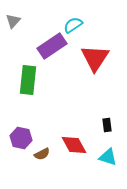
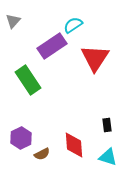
green rectangle: rotated 40 degrees counterclockwise
purple hexagon: rotated 20 degrees clockwise
red diamond: rotated 24 degrees clockwise
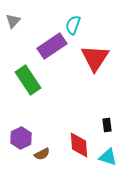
cyan semicircle: rotated 36 degrees counterclockwise
red diamond: moved 5 px right
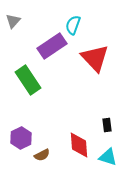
red triangle: rotated 16 degrees counterclockwise
brown semicircle: moved 1 px down
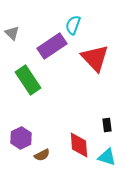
gray triangle: moved 1 px left, 12 px down; rotated 28 degrees counterclockwise
cyan triangle: moved 1 px left
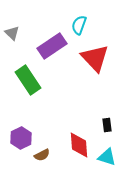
cyan semicircle: moved 6 px right
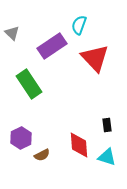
green rectangle: moved 1 px right, 4 px down
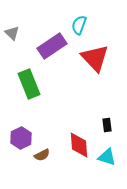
green rectangle: rotated 12 degrees clockwise
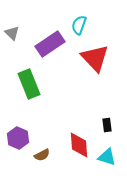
purple rectangle: moved 2 px left, 2 px up
purple hexagon: moved 3 px left; rotated 10 degrees counterclockwise
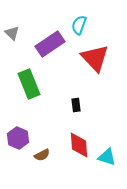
black rectangle: moved 31 px left, 20 px up
